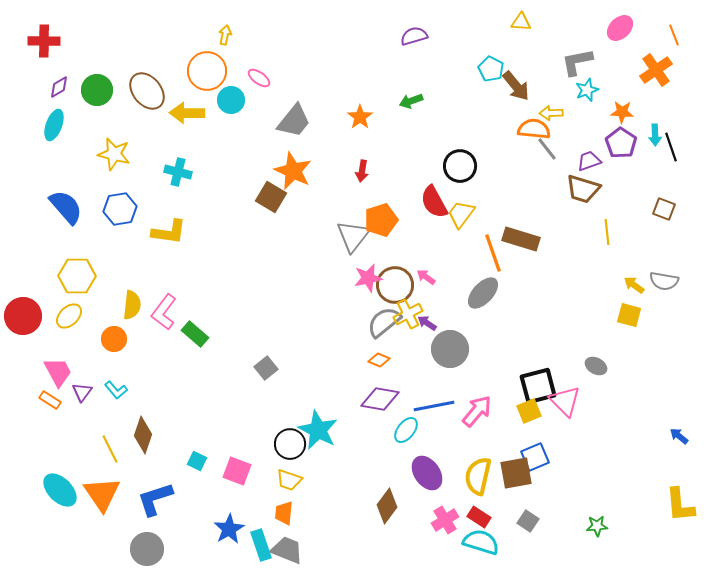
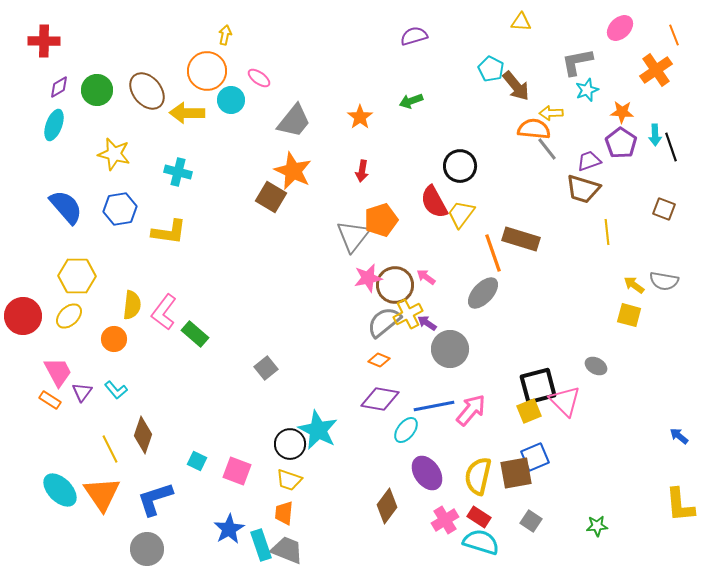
pink arrow at (477, 411): moved 6 px left, 1 px up
gray square at (528, 521): moved 3 px right
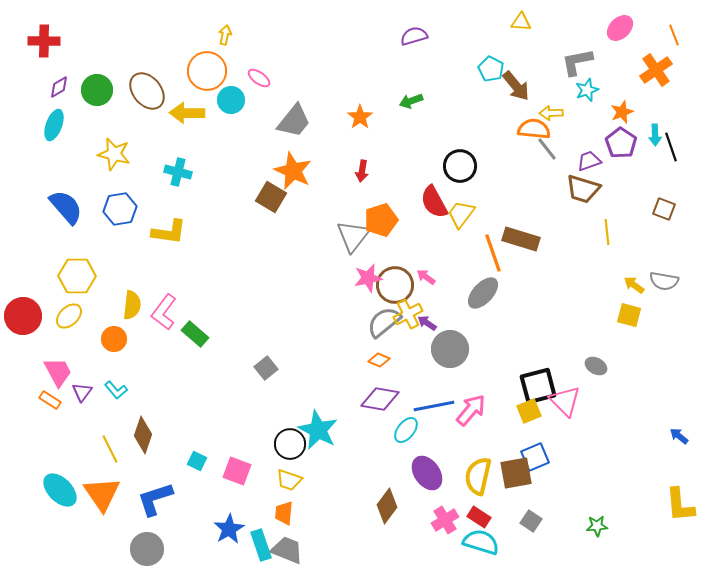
orange star at (622, 112): rotated 25 degrees counterclockwise
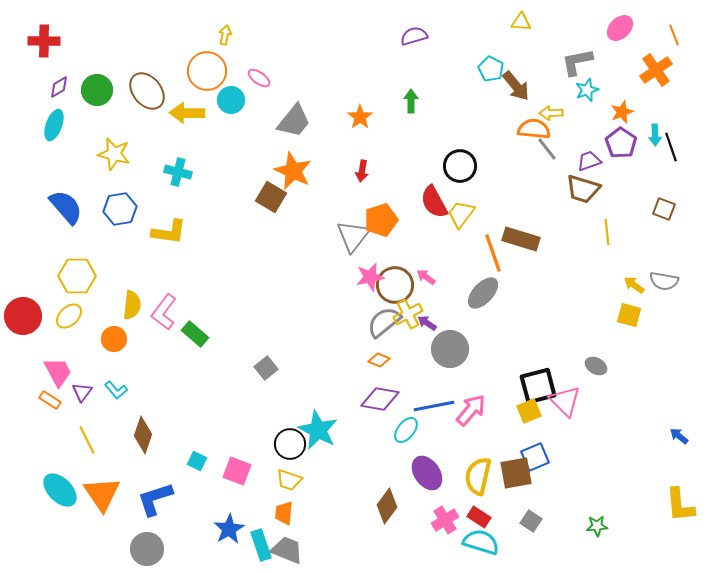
green arrow at (411, 101): rotated 110 degrees clockwise
pink star at (368, 278): moved 2 px right, 1 px up
yellow line at (110, 449): moved 23 px left, 9 px up
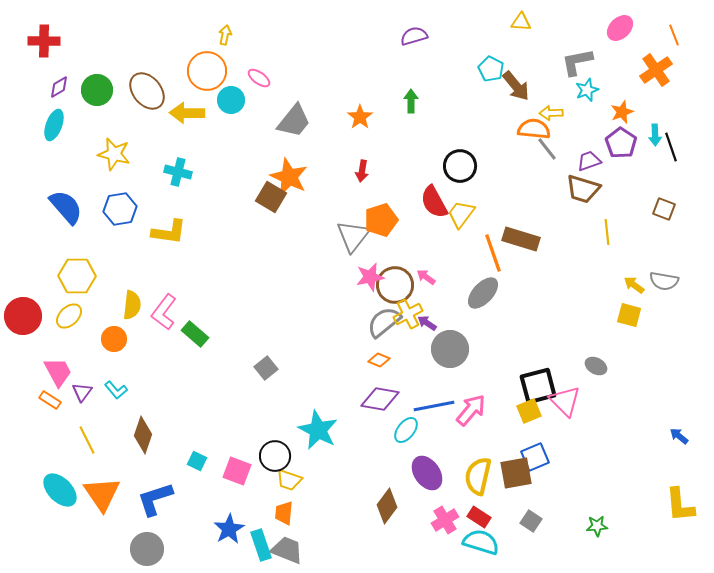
orange star at (293, 171): moved 4 px left, 6 px down
black circle at (290, 444): moved 15 px left, 12 px down
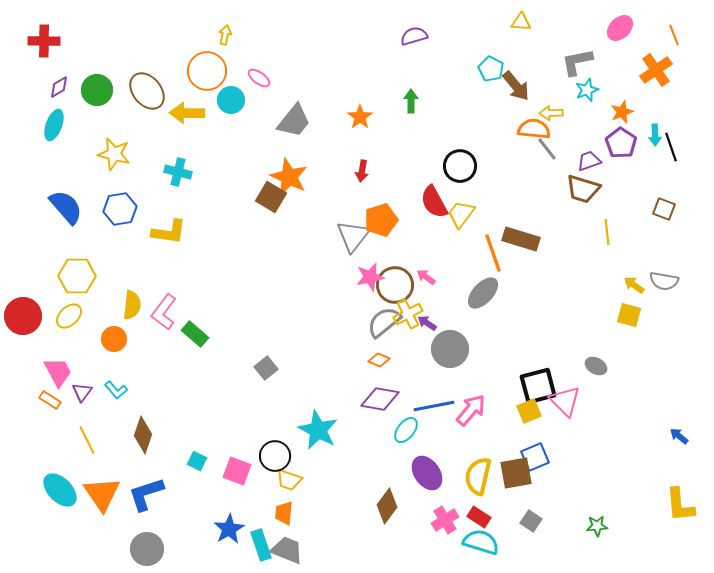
blue L-shape at (155, 499): moved 9 px left, 5 px up
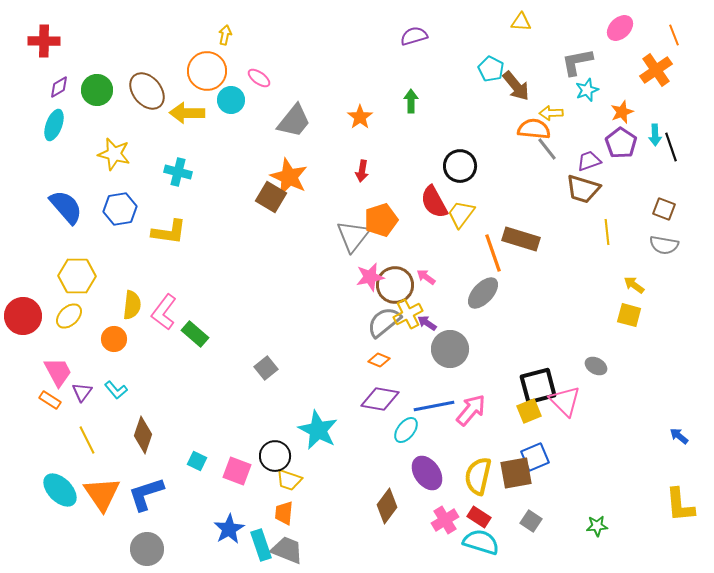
gray semicircle at (664, 281): moved 36 px up
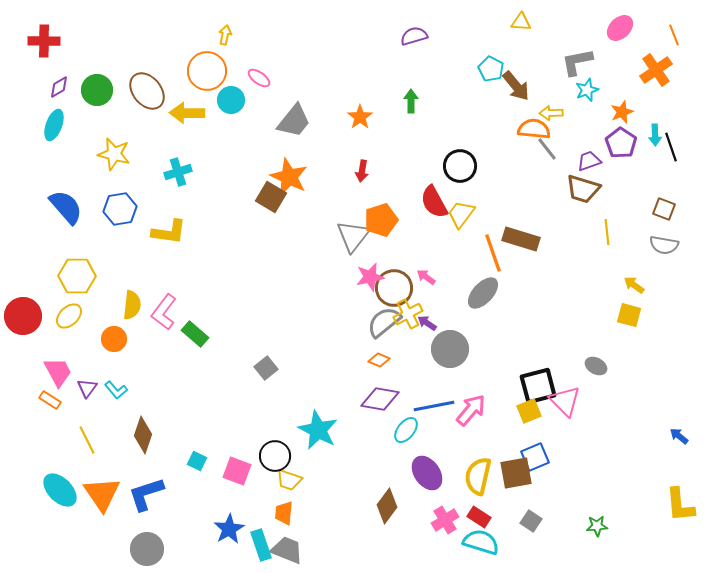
cyan cross at (178, 172): rotated 32 degrees counterclockwise
brown circle at (395, 285): moved 1 px left, 3 px down
purple triangle at (82, 392): moved 5 px right, 4 px up
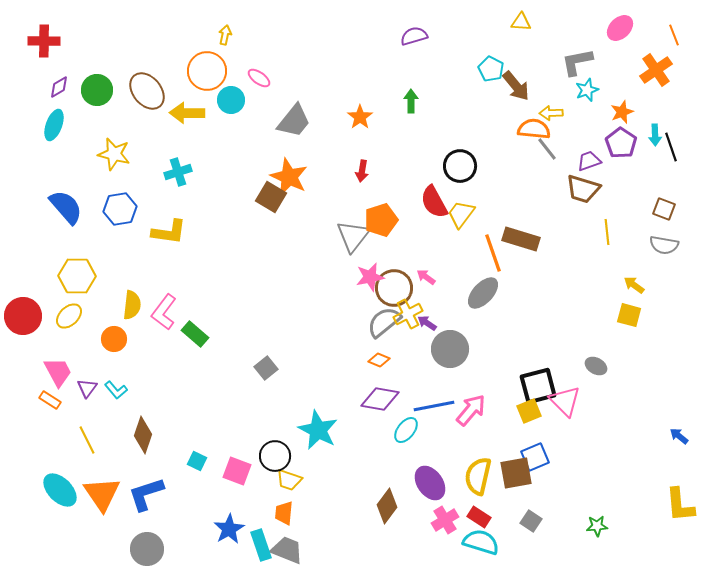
purple ellipse at (427, 473): moved 3 px right, 10 px down
